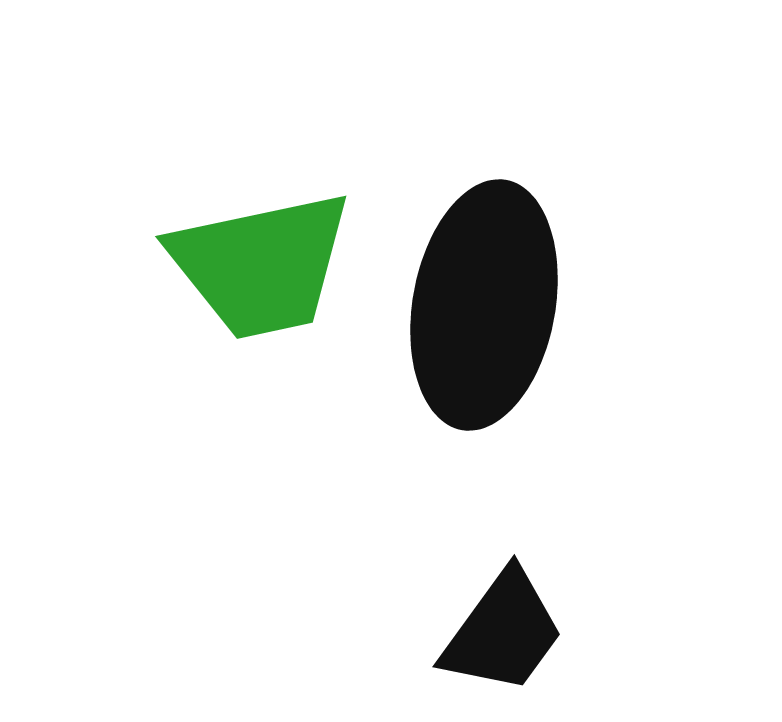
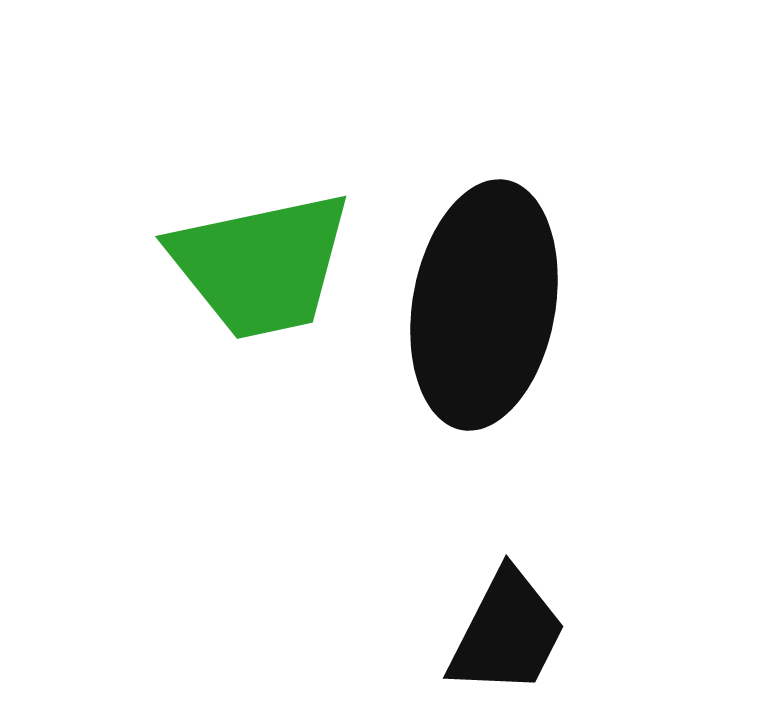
black trapezoid: moved 4 px right, 1 px down; rotated 9 degrees counterclockwise
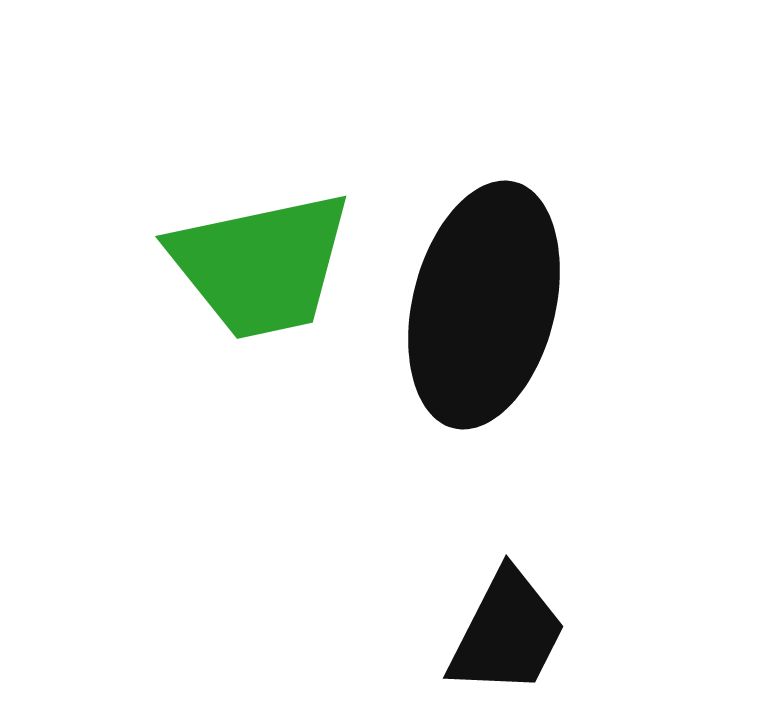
black ellipse: rotated 4 degrees clockwise
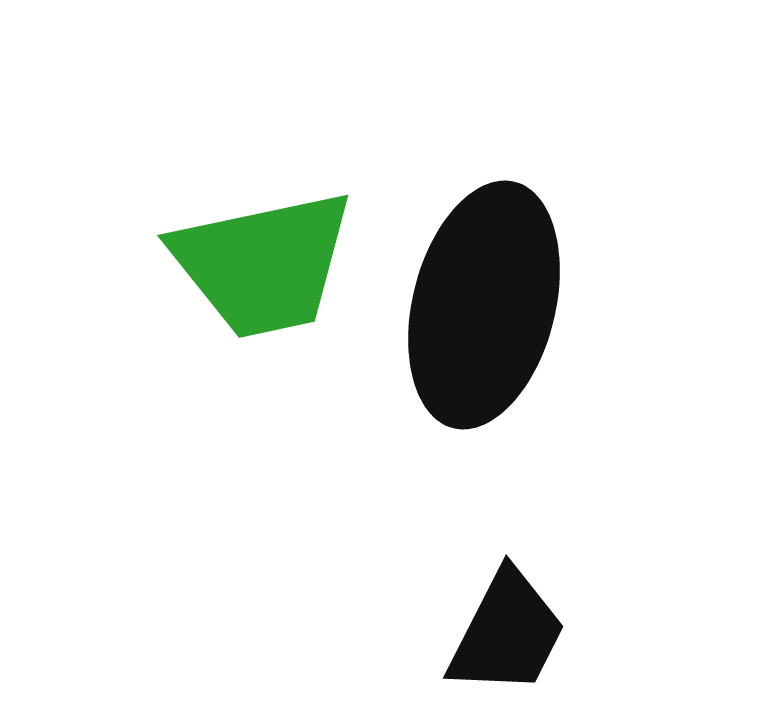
green trapezoid: moved 2 px right, 1 px up
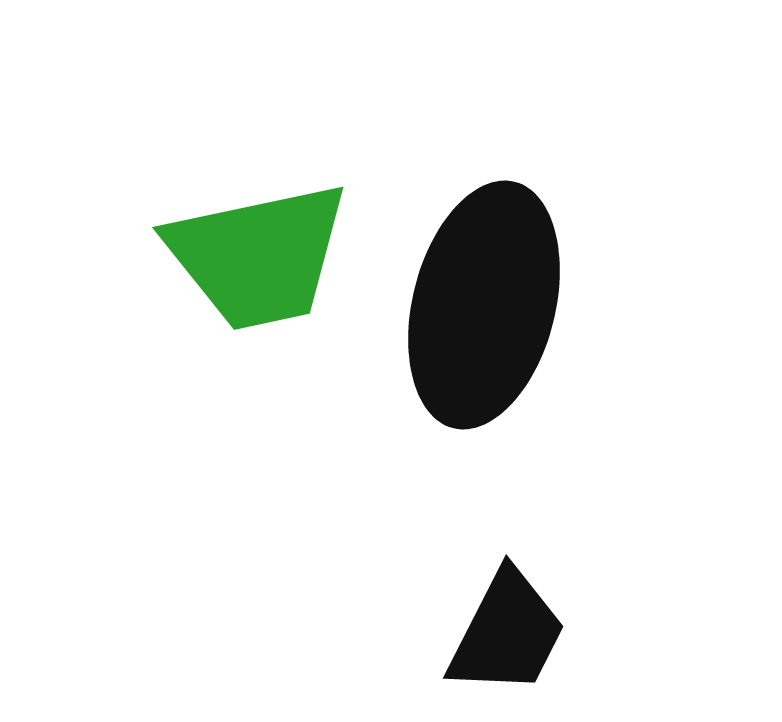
green trapezoid: moved 5 px left, 8 px up
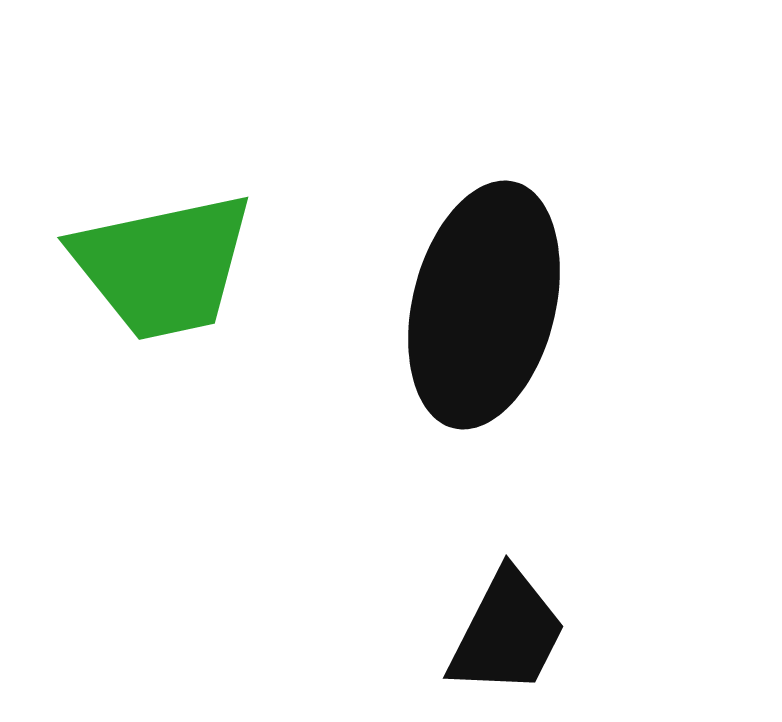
green trapezoid: moved 95 px left, 10 px down
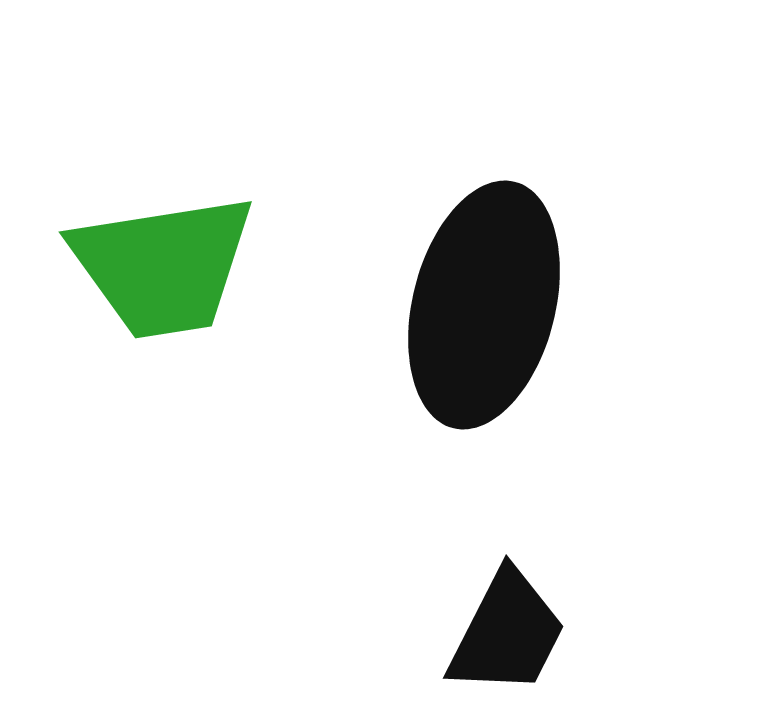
green trapezoid: rotated 3 degrees clockwise
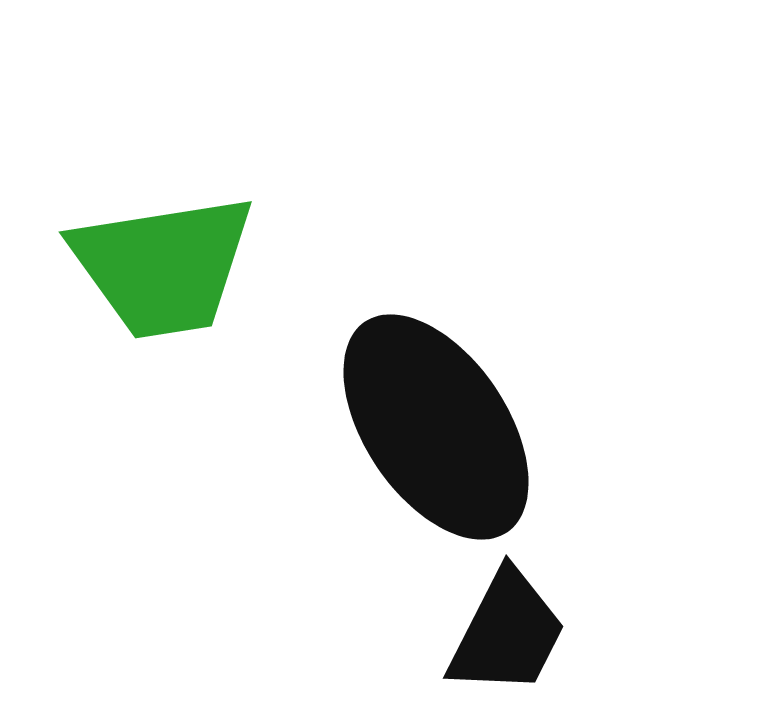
black ellipse: moved 48 px left, 122 px down; rotated 48 degrees counterclockwise
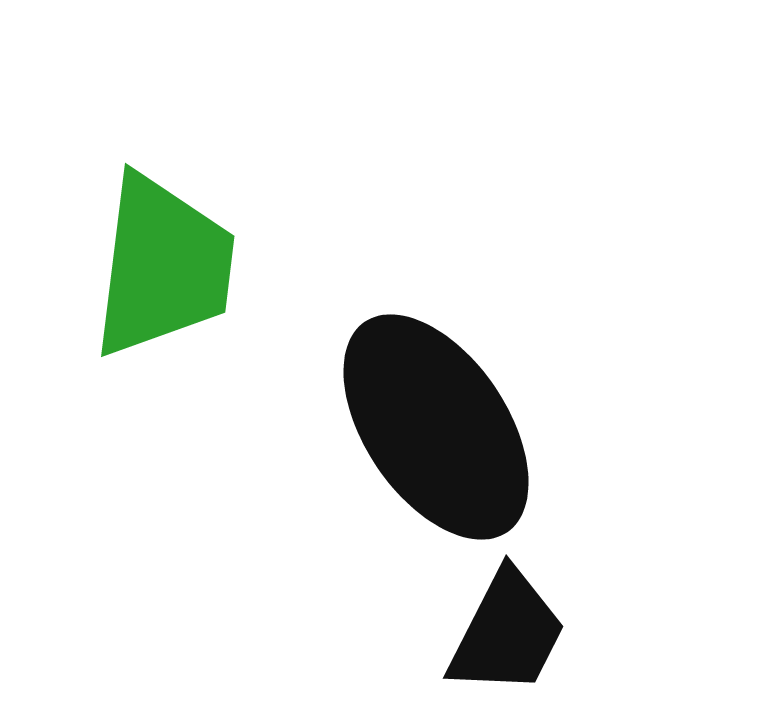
green trapezoid: rotated 74 degrees counterclockwise
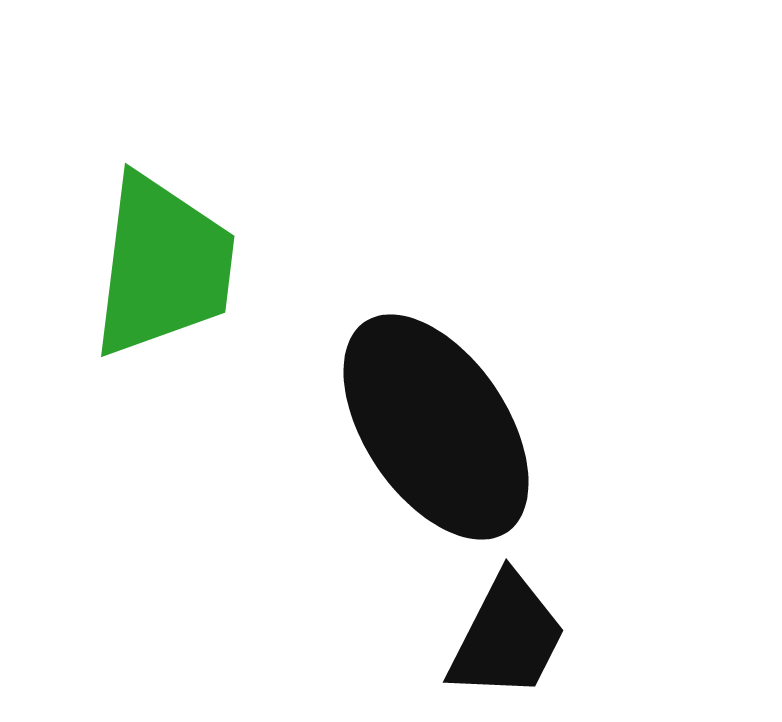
black trapezoid: moved 4 px down
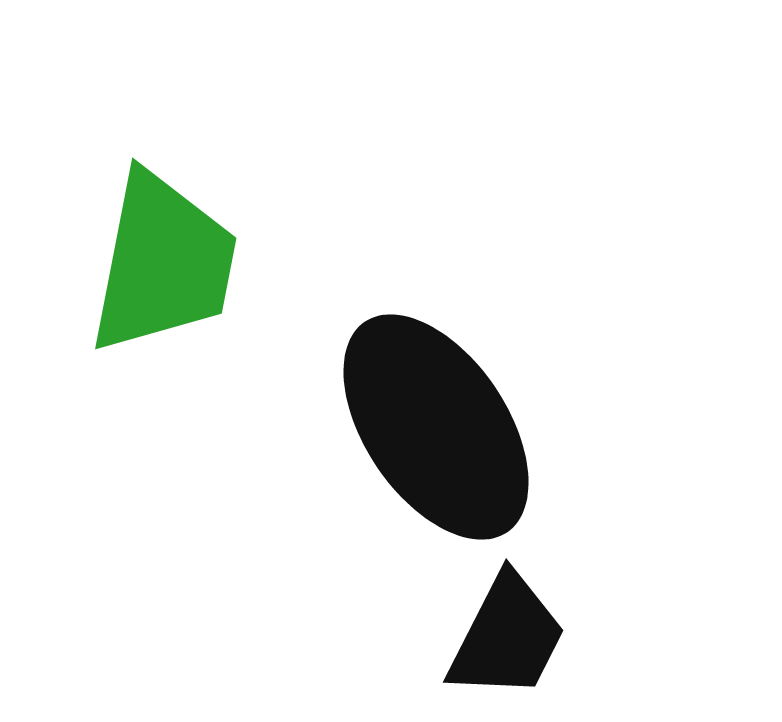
green trapezoid: moved 3 px up; rotated 4 degrees clockwise
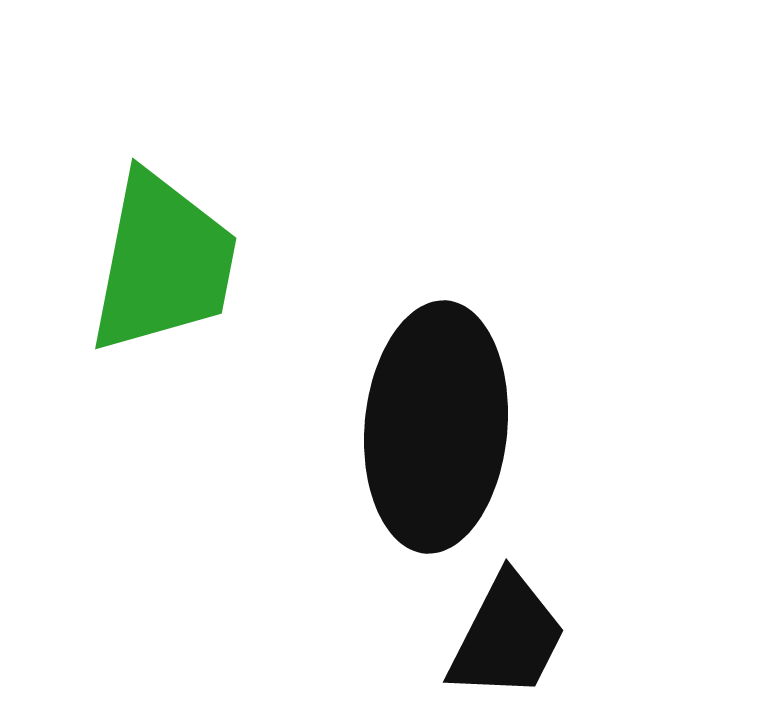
black ellipse: rotated 39 degrees clockwise
